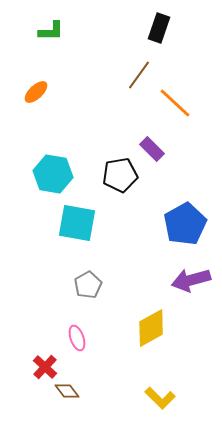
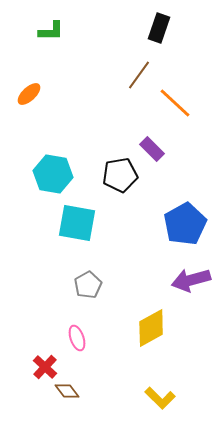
orange ellipse: moved 7 px left, 2 px down
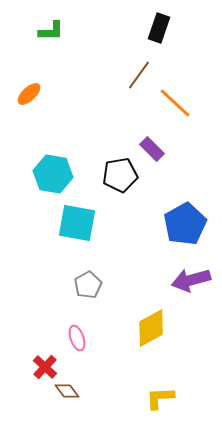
yellow L-shape: rotated 132 degrees clockwise
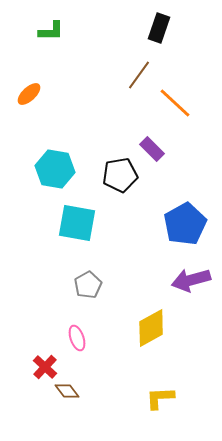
cyan hexagon: moved 2 px right, 5 px up
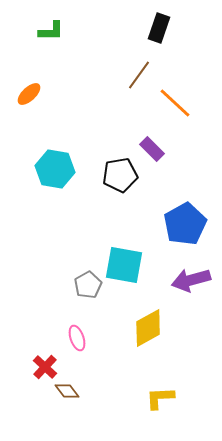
cyan square: moved 47 px right, 42 px down
yellow diamond: moved 3 px left
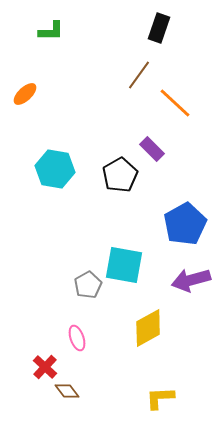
orange ellipse: moved 4 px left
black pentagon: rotated 20 degrees counterclockwise
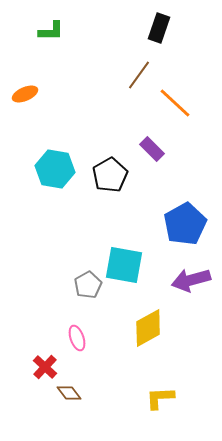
orange ellipse: rotated 20 degrees clockwise
black pentagon: moved 10 px left
brown diamond: moved 2 px right, 2 px down
